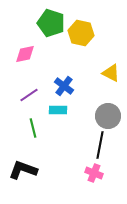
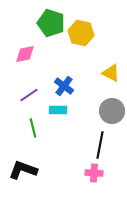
gray circle: moved 4 px right, 5 px up
pink cross: rotated 18 degrees counterclockwise
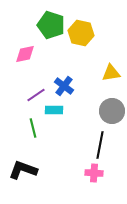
green pentagon: moved 2 px down
yellow triangle: rotated 36 degrees counterclockwise
purple line: moved 7 px right
cyan rectangle: moved 4 px left
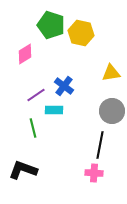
pink diamond: rotated 20 degrees counterclockwise
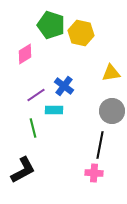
black L-shape: rotated 132 degrees clockwise
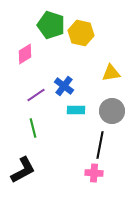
cyan rectangle: moved 22 px right
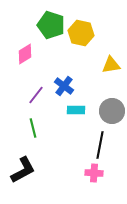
yellow triangle: moved 8 px up
purple line: rotated 18 degrees counterclockwise
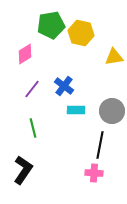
green pentagon: rotated 28 degrees counterclockwise
yellow triangle: moved 3 px right, 8 px up
purple line: moved 4 px left, 6 px up
black L-shape: rotated 28 degrees counterclockwise
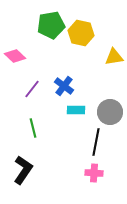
pink diamond: moved 10 px left, 2 px down; rotated 75 degrees clockwise
gray circle: moved 2 px left, 1 px down
black line: moved 4 px left, 3 px up
